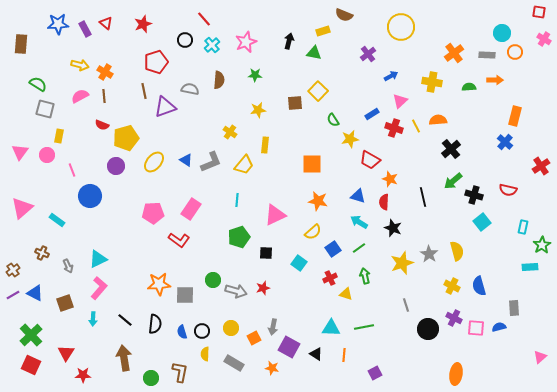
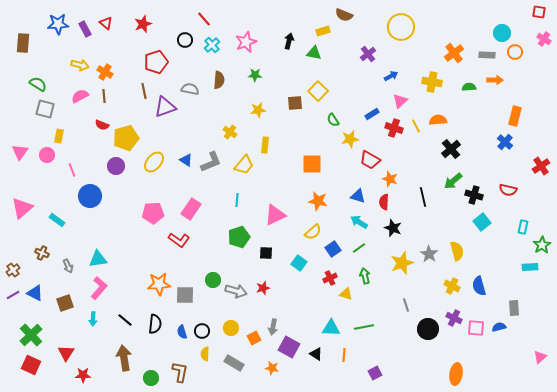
brown rectangle at (21, 44): moved 2 px right, 1 px up
cyan triangle at (98, 259): rotated 18 degrees clockwise
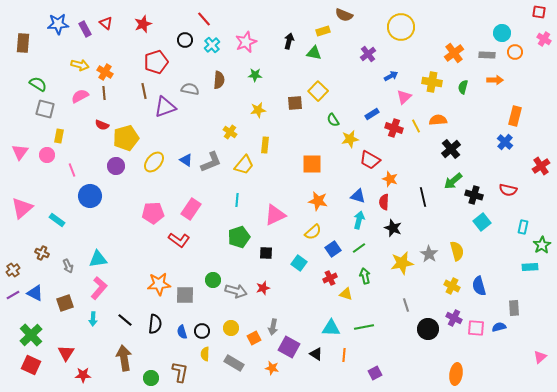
green semicircle at (469, 87): moved 6 px left; rotated 72 degrees counterclockwise
brown line at (104, 96): moved 3 px up
pink triangle at (400, 101): moved 4 px right, 4 px up
cyan arrow at (359, 222): moved 2 px up; rotated 72 degrees clockwise
yellow star at (402, 263): rotated 10 degrees clockwise
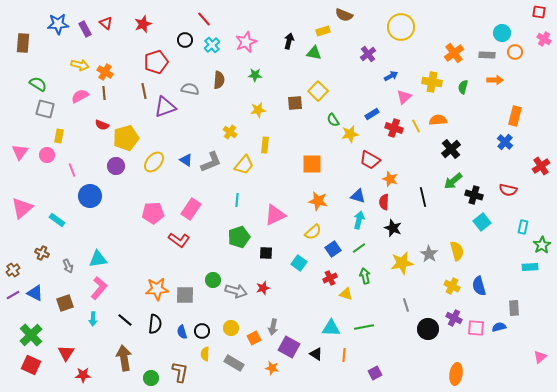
yellow star at (350, 139): moved 5 px up
orange star at (159, 284): moved 2 px left, 5 px down
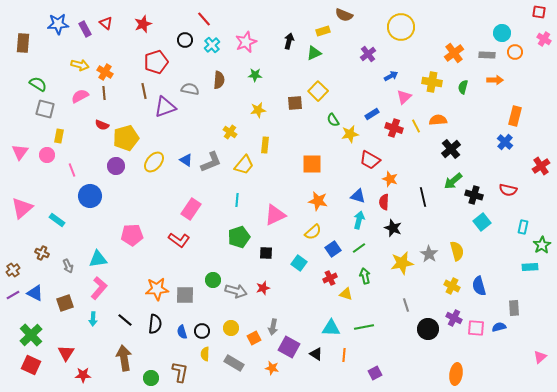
green triangle at (314, 53): rotated 35 degrees counterclockwise
pink pentagon at (153, 213): moved 21 px left, 22 px down
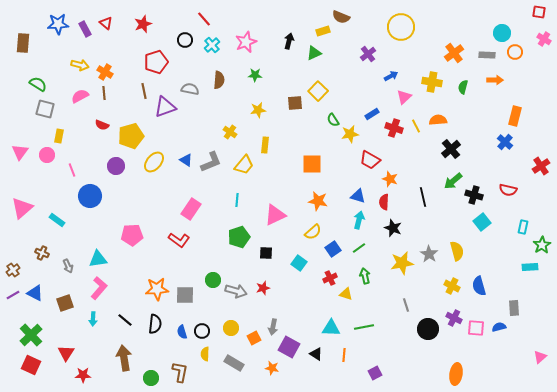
brown semicircle at (344, 15): moved 3 px left, 2 px down
yellow pentagon at (126, 138): moved 5 px right, 2 px up
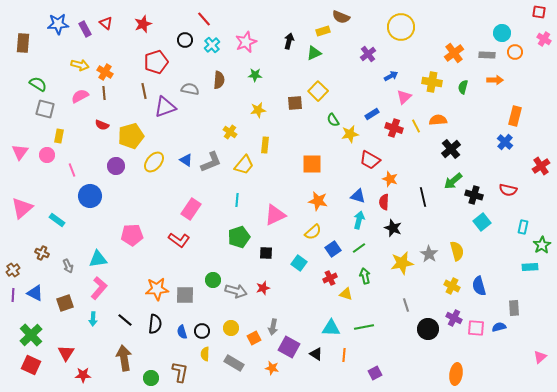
purple line at (13, 295): rotated 56 degrees counterclockwise
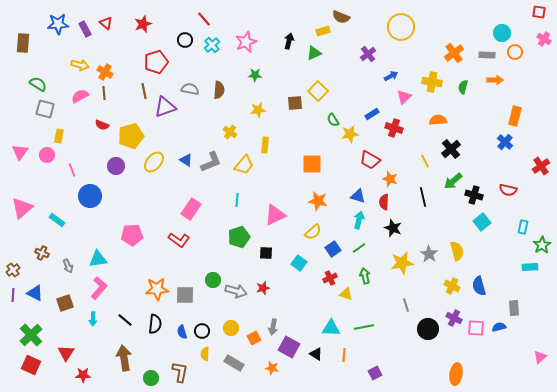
brown semicircle at (219, 80): moved 10 px down
yellow line at (416, 126): moved 9 px right, 35 px down
